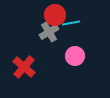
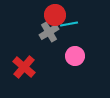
cyan line: moved 2 px left, 1 px down
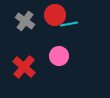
gray cross: moved 24 px left, 11 px up; rotated 24 degrees counterclockwise
pink circle: moved 16 px left
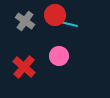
cyan line: rotated 24 degrees clockwise
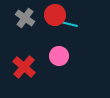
gray cross: moved 3 px up
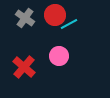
cyan line: rotated 42 degrees counterclockwise
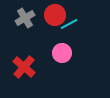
gray cross: rotated 24 degrees clockwise
pink circle: moved 3 px right, 3 px up
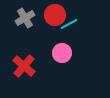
red cross: moved 1 px up
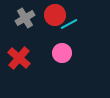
red cross: moved 5 px left, 8 px up
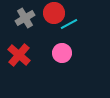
red circle: moved 1 px left, 2 px up
red cross: moved 3 px up
